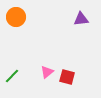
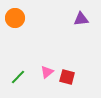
orange circle: moved 1 px left, 1 px down
green line: moved 6 px right, 1 px down
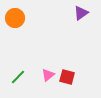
purple triangle: moved 6 px up; rotated 28 degrees counterclockwise
pink triangle: moved 1 px right, 3 px down
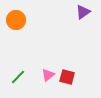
purple triangle: moved 2 px right, 1 px up
orange circle: moved 1 px right, 2 px down
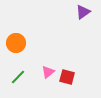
orange circle: moved 23 px down
pink triangle: moved 3 px up
